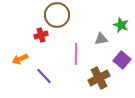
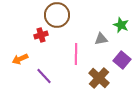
brown cross: rotated 20 degrees counterclockwise
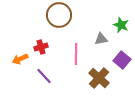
brown circle: moved 2 px right
red cross: moved 12 px down
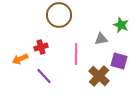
purple square: moved 3 px left, 1 px down; rotated 24 degrees counterclockwise
brown cross: moved 2 px up
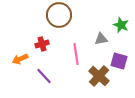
red cross: moved 1 px right, 3 px up
pink line: rotated 10 degrees counterclockwise
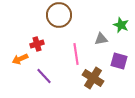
red cross: moved 5 px left
brown cross: moved 6 px left, 2 px down; rotated 10 degrees counterclockwise
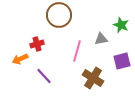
pink line: moved 1 px right, 3 px up; rotated 25 degrees clockwise
purple square: moved 3 px right; rotated 30 degrees counterclockwise
